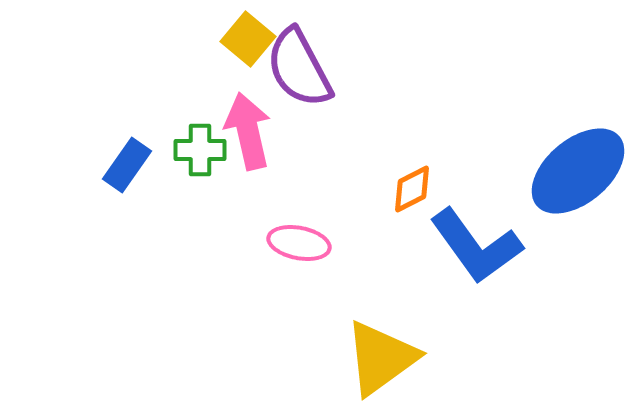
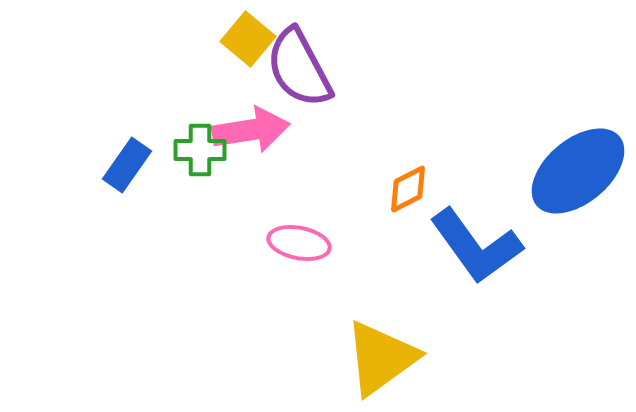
pink arrow: moved 3 px right, 1 px up; rotated 94 degrees clockwise
orange diamond: moved 4 px left
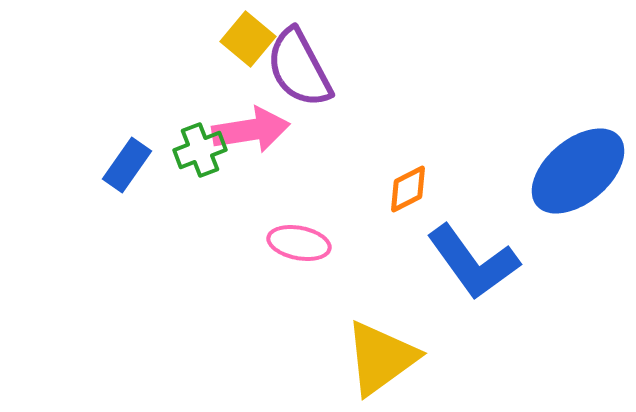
green cross: rotated 21 degrees counterclockwise
blue L-shape: moved 3 px left, 16 px down
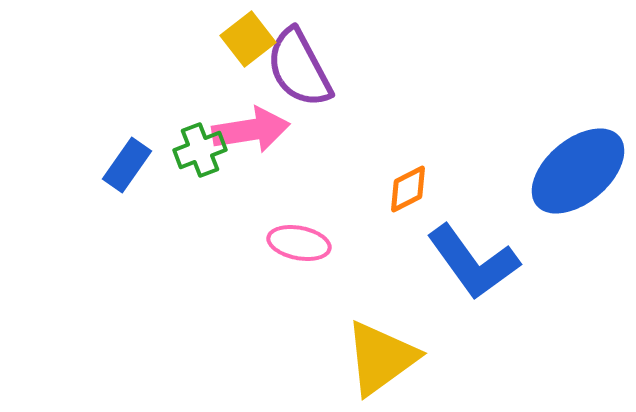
yellow square: rotated 12 degrees clockwise
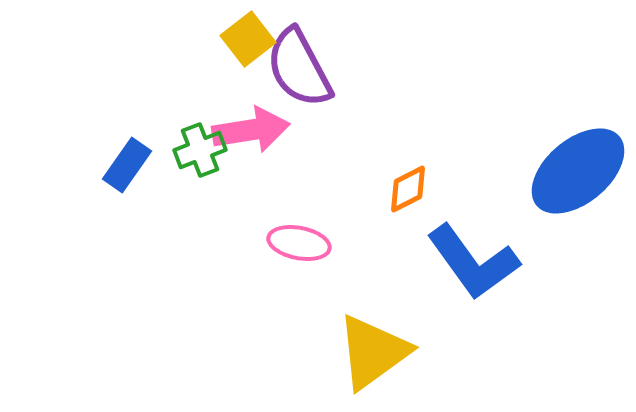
yellow triangle: moved 8 px left, 6 px up
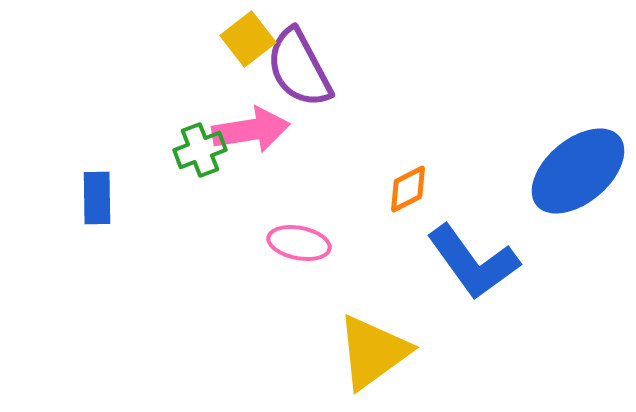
blue rectangle: moved 30 px left, 33 px down; rotated 36 degrees counterclockwise
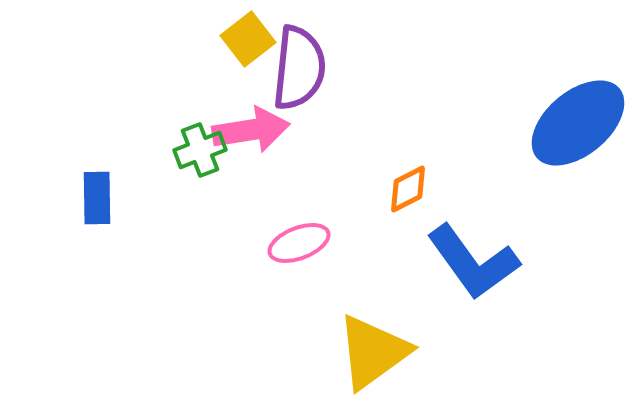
purple semicircle: rotated 146 degrees counterclockwise
blue ellipse: moved 48 px up
pink ellipse: rotated 32 degrees counterclockwise
